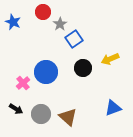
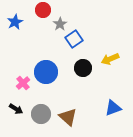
red circle: moved 2 px up
blue star: moved 2 px right; rotated 21 degrees clockwise
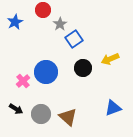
pink cross: moved 2 px up
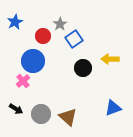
red circle: moved 26 px down
yellow arrow: rotated 24 degrees clockwise
blue circle: moved 13 px left, 11 px up
